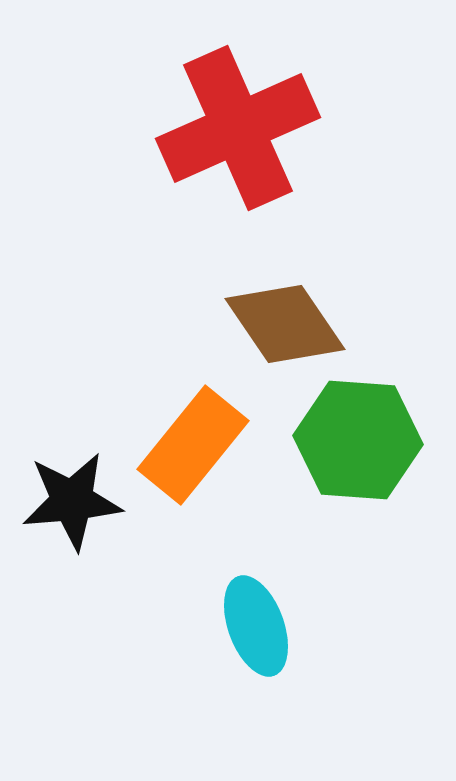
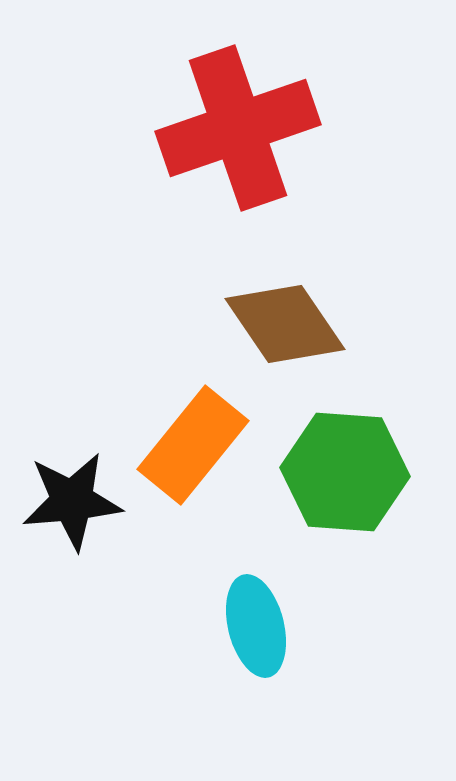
red cross: rotated 5 degrees clockwise
green hexagon: moved 13 px left, 32 px down
cyan ellipse: rotated 6 degrees clockwise
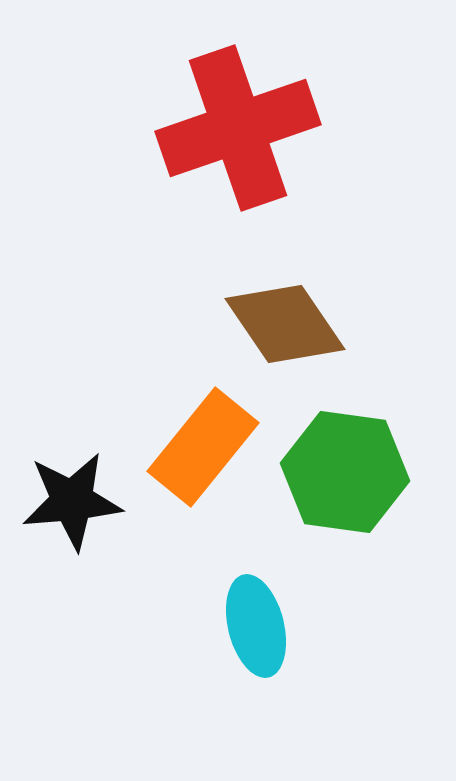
orange rectangle: moved 10 px right, 2 px down
green hexagon: rotated 4 degrees clockwise
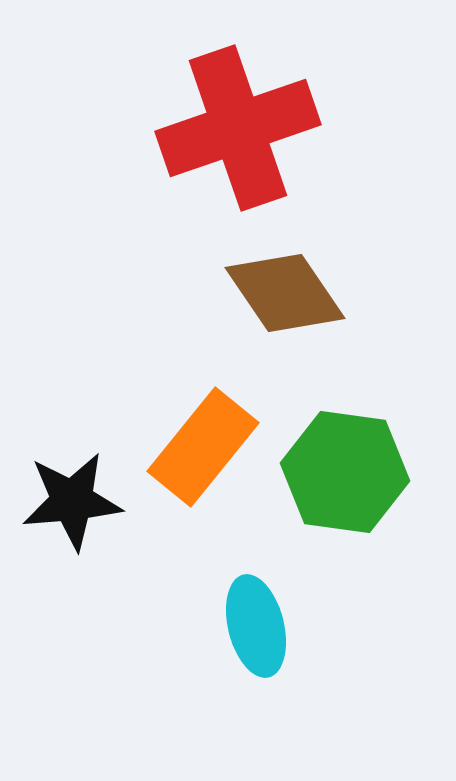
brown diamond: moved 31 px up
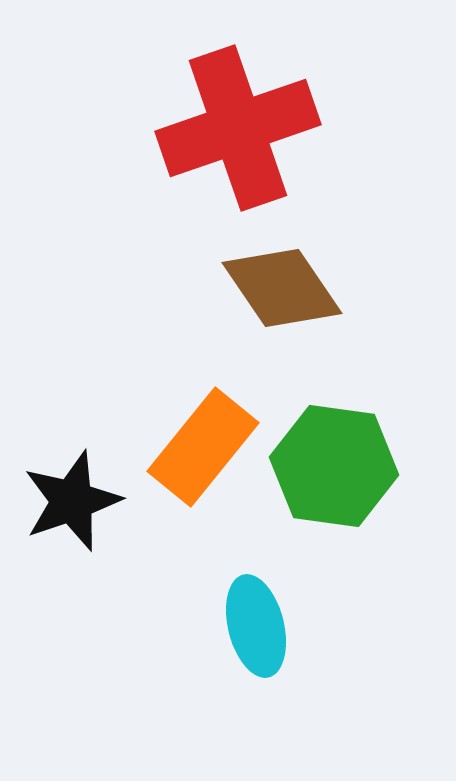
brown diamond: moved 3 px left, 5 px up
green hexagon: moved 11 px left, 6 px up
black star: rotated 14 degrees counterclockwise
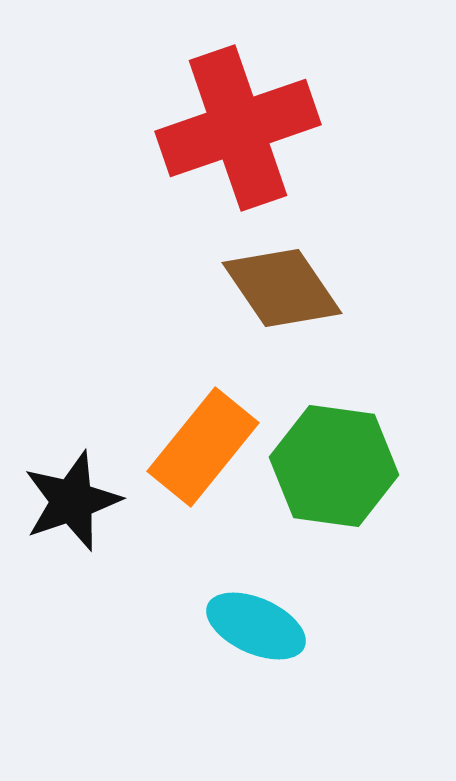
cyan ellipse: rotated 52 degrees counterclockwise
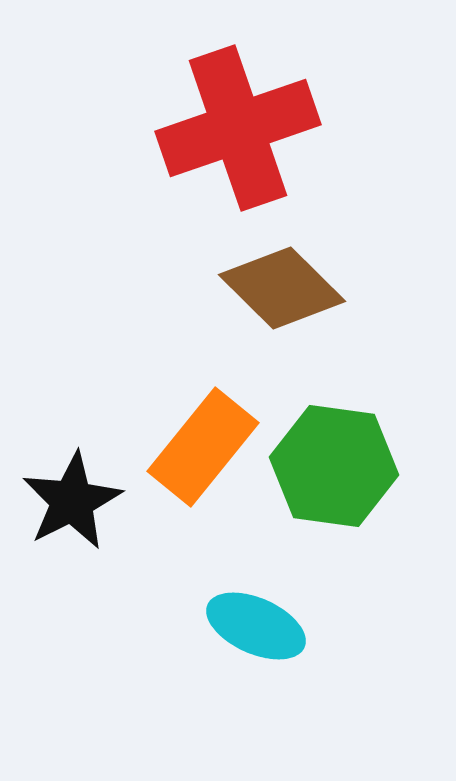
brown diamond: rotated 11 degrees counterclockwise
black star: rotated 8 degrees counterclockwise
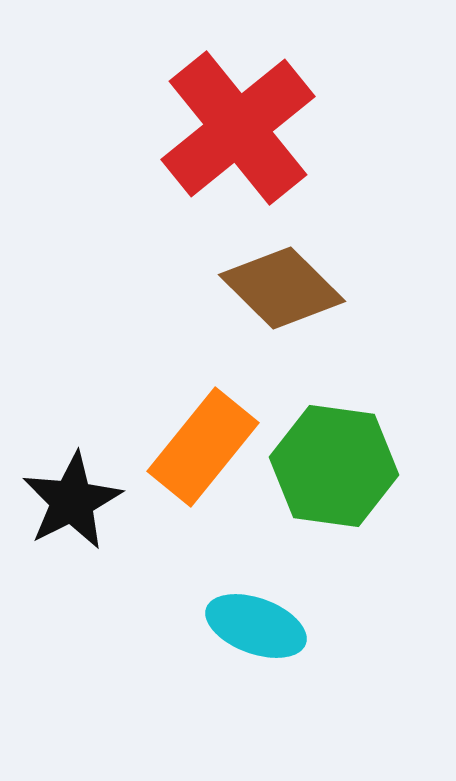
red cross: rotated 20 degrees counterclockwise
cyan ellipse: rotated 4 degrees counterclockwise
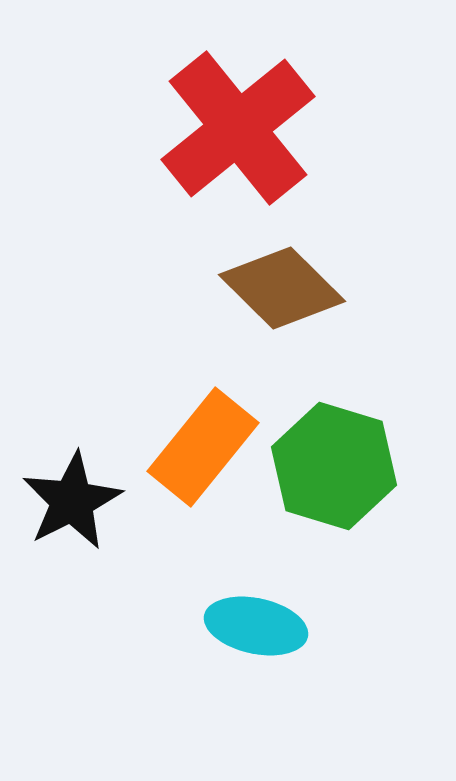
green hexagon: rotated 9 degrees clockwise
cyan ellipse: rotated 8 degrees counterclockwise
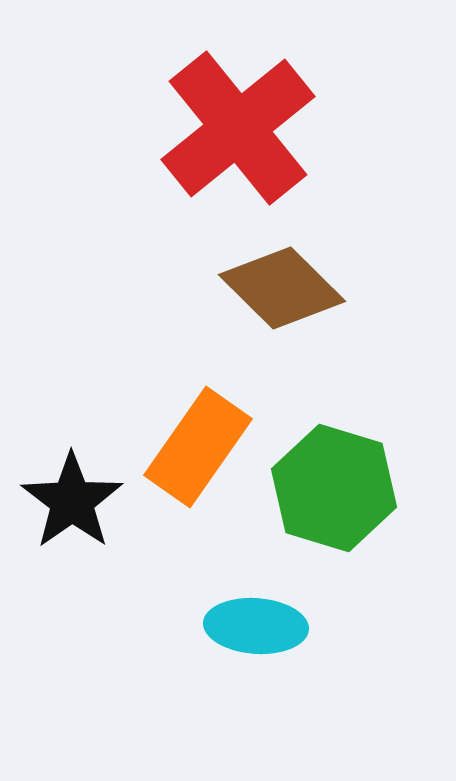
orange rectangle: moved 5 px left; rotated 4 degrees counterclockwise
green hexagon: moved 22 px down
black star: rotated 8 degrees counterclockwise
cyan ellipse: rotated 8 degrees counterclockwise
